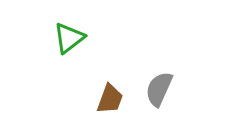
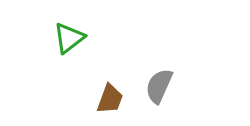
gray semicircle: moved 3 px up
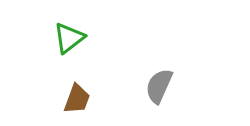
brown trapezoid: moved 33 px left
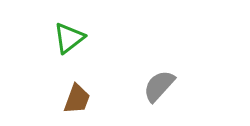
gray semicircle: rotated 18 degrees clockwise
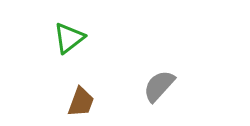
brown trapezoid: moved 4 px right, 3 px down
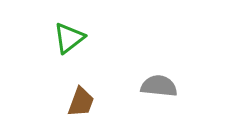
gray semicircle: rotated 54 degrees clockwise
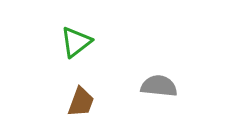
green triangle: moved 7 px right, 4 px down
